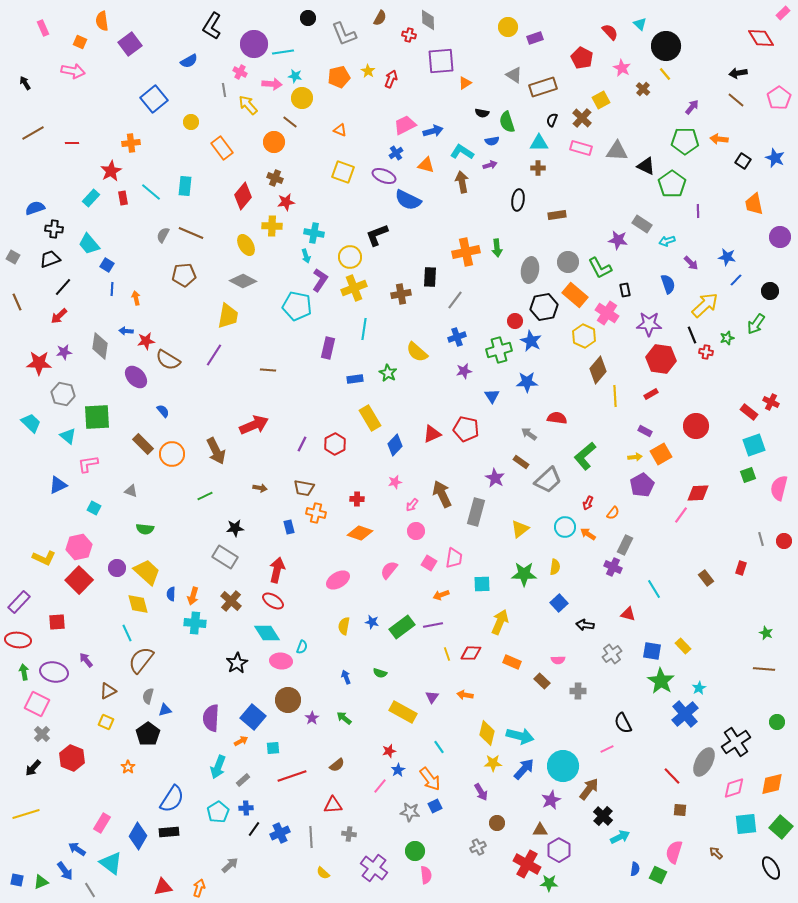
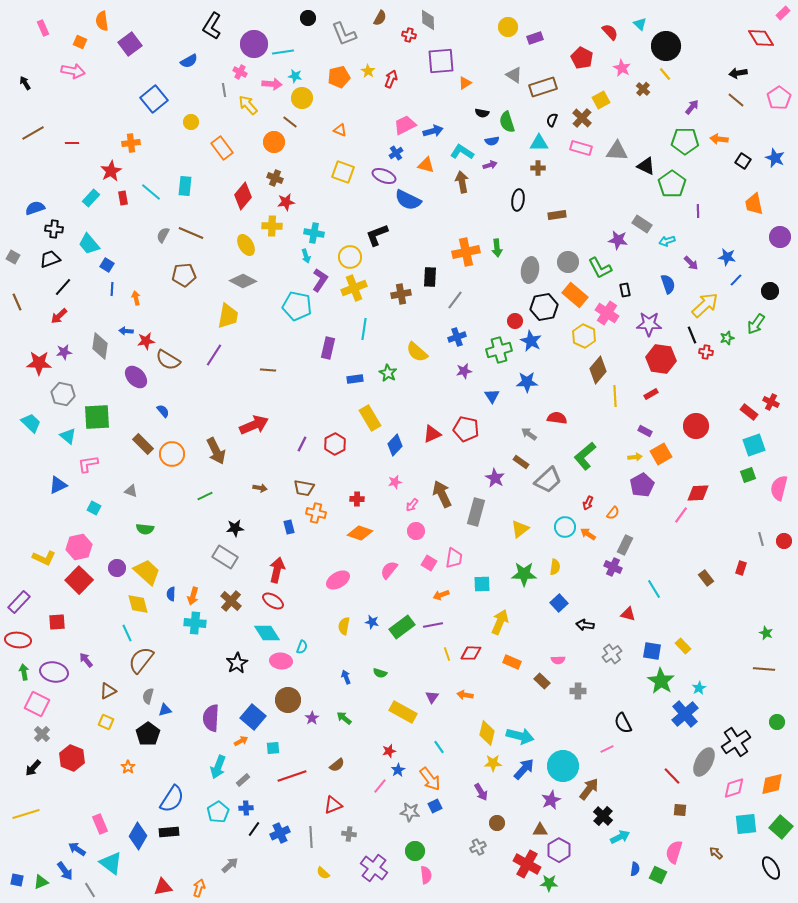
red triangle at (333, 805): rotated 18 degrees counterclockwise
pink rectangle at (102, 823): moved 2 px left, 1 px down; rotated 54 degrees counterclockwise
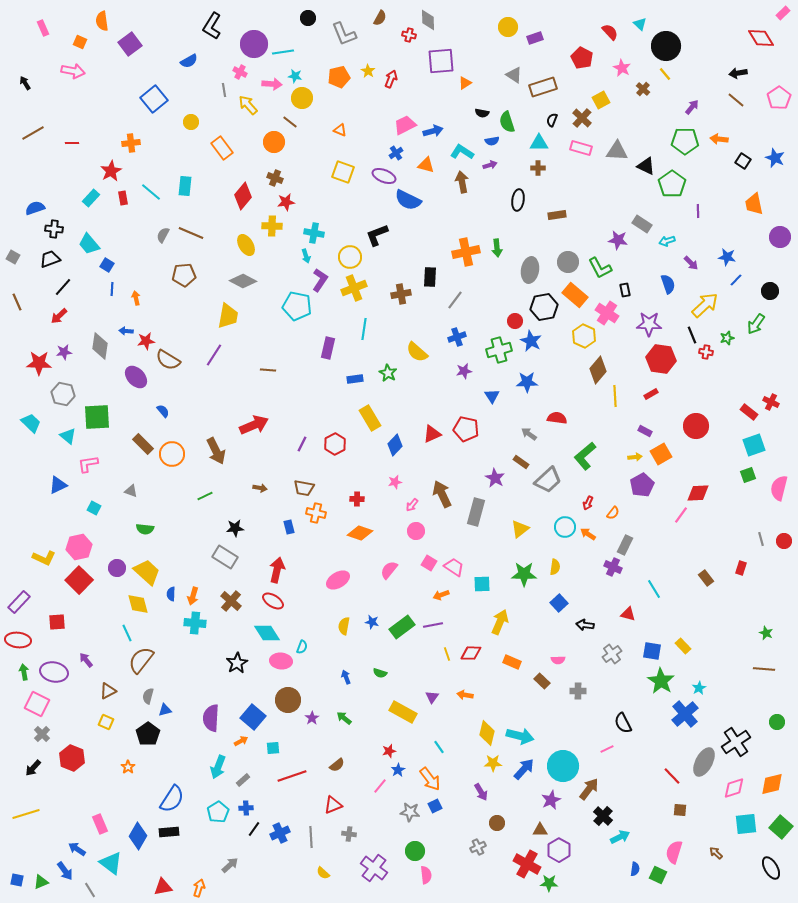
pink trapezoid at (454, 558): moved 9 px down; rotated 65 degrees counterclockwise
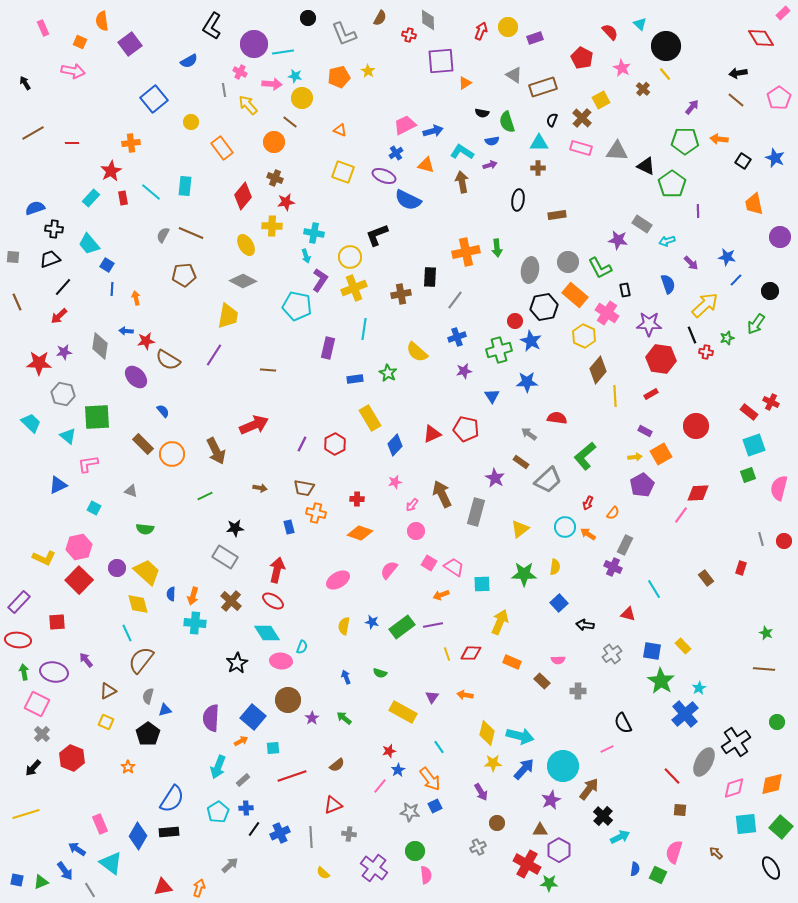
red arrow at (391, 79): moved 90 px right, 48 px up
gray square at (13, 257): rotated 24 degrees counterclockwise
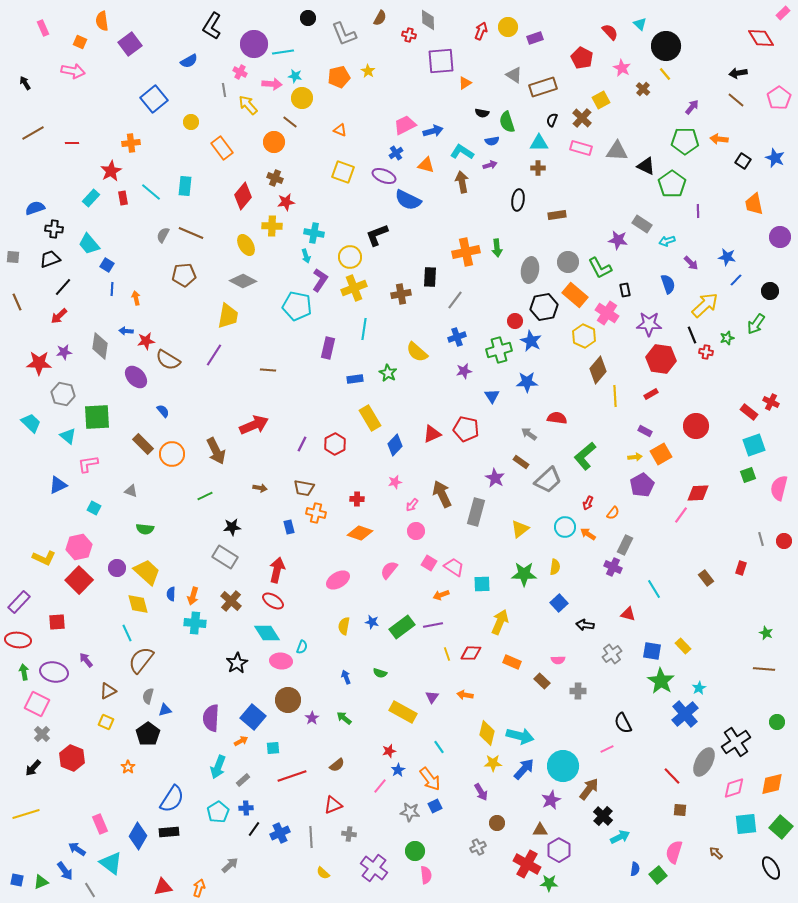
black star at (235, 528): moved 3 px left, 1 px up
green square at (658, 875): rotated 24 degrees clockwise
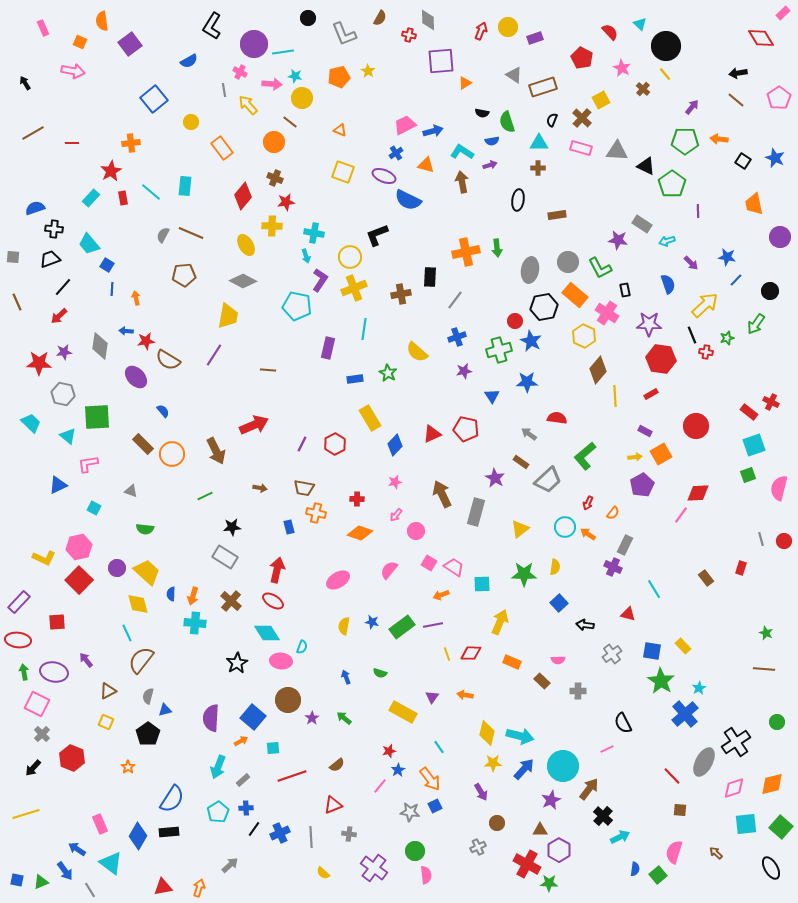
pink arrow at (412, 505): moved 16 px left, 10 px down
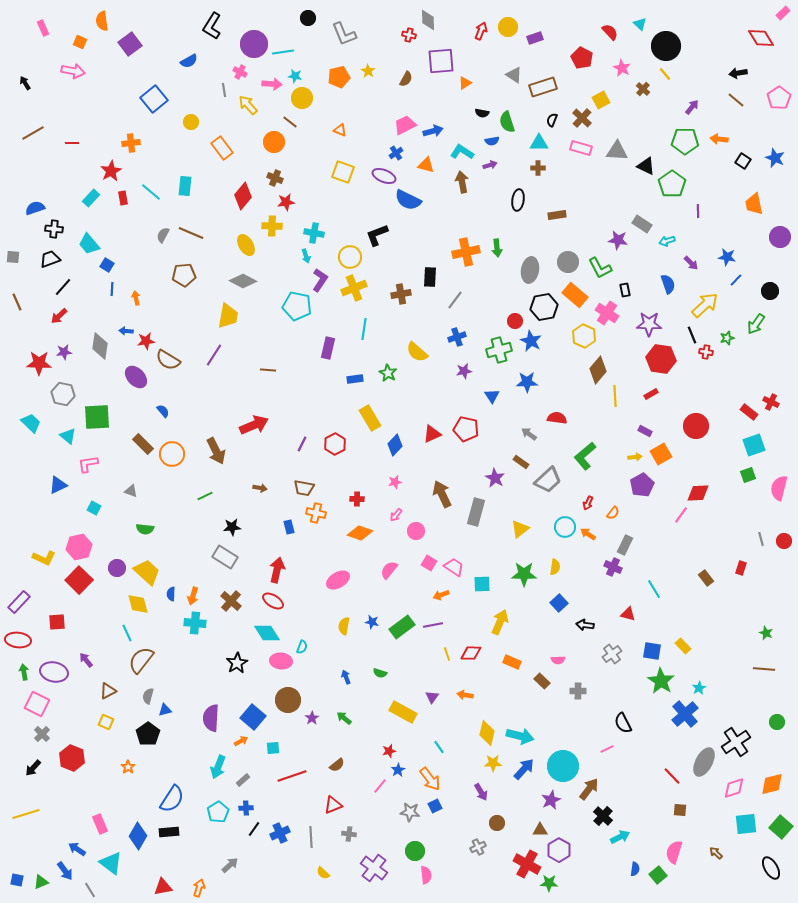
brown semicircle at (380, 18): moved 26 px right, 61 px down
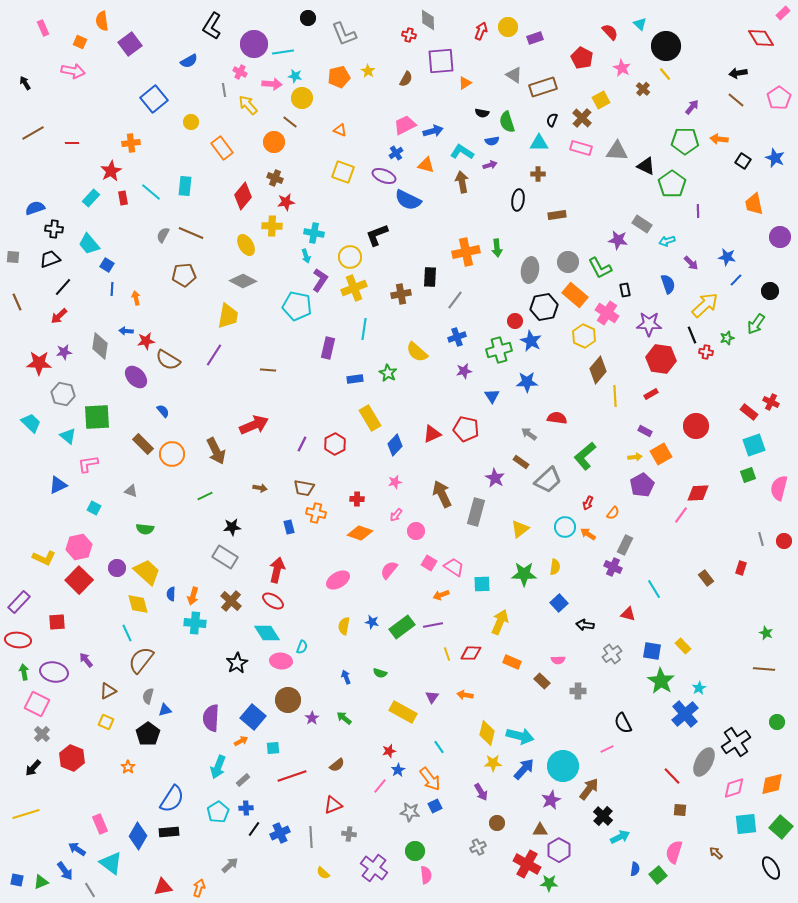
brown cross at (538, 168): moved 6 px down
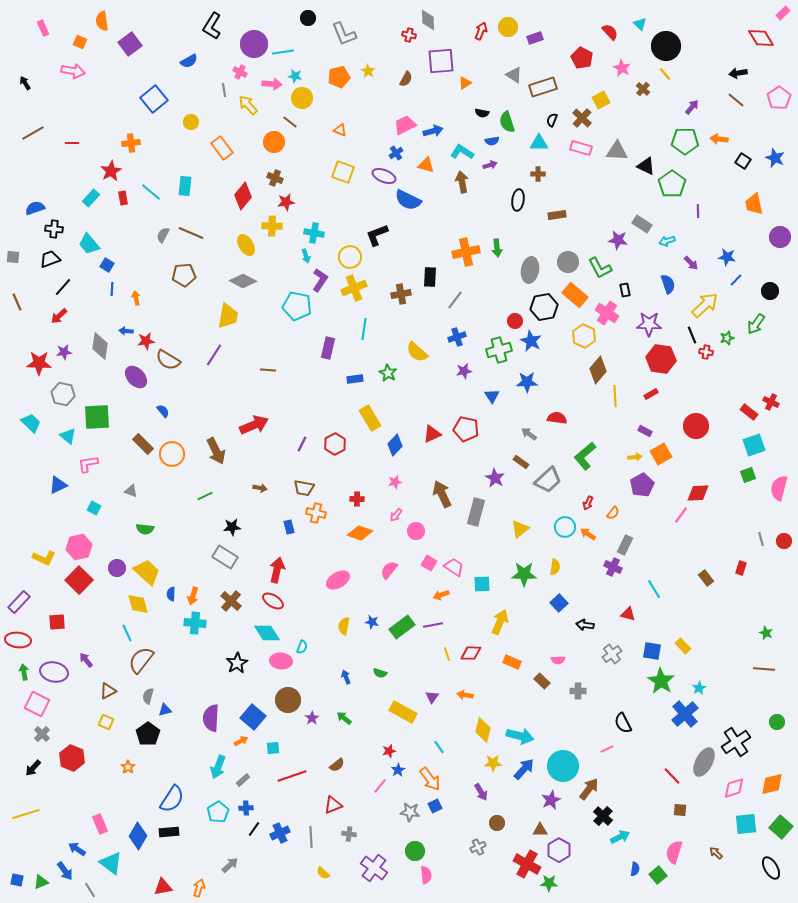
yellow diamond at (487, 733): moved 4 px left, 3 px up
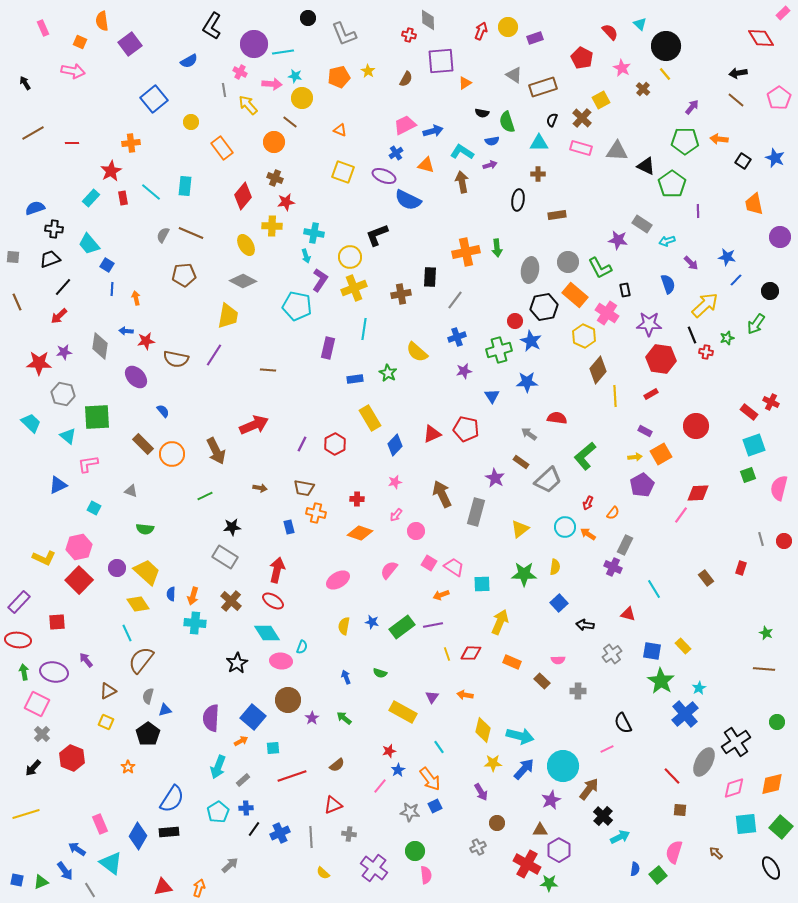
brown semicircle at (168, 360): moved 8 px right, 1 px up; rotated 20 degrees counterclockwise
yellow diamond at (138, 604): rotated 20 degrees counterclockwise
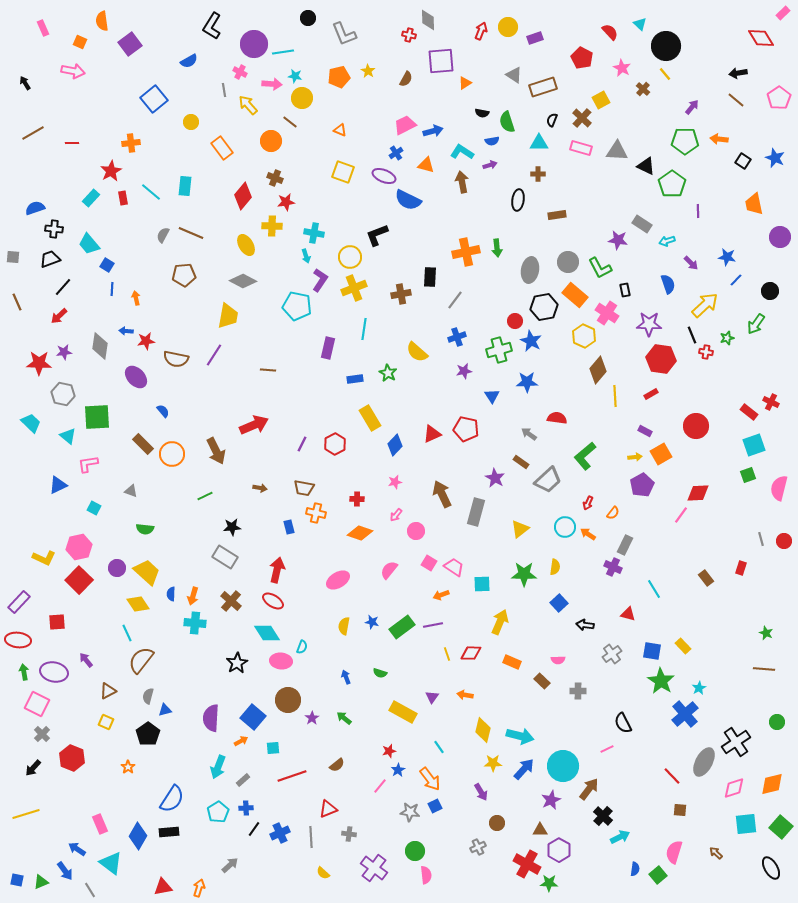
orange circle at (274, 142): moved 3 px left, 1 px up
red triangle at (333, 805): moved 5 px left, 4 px down
